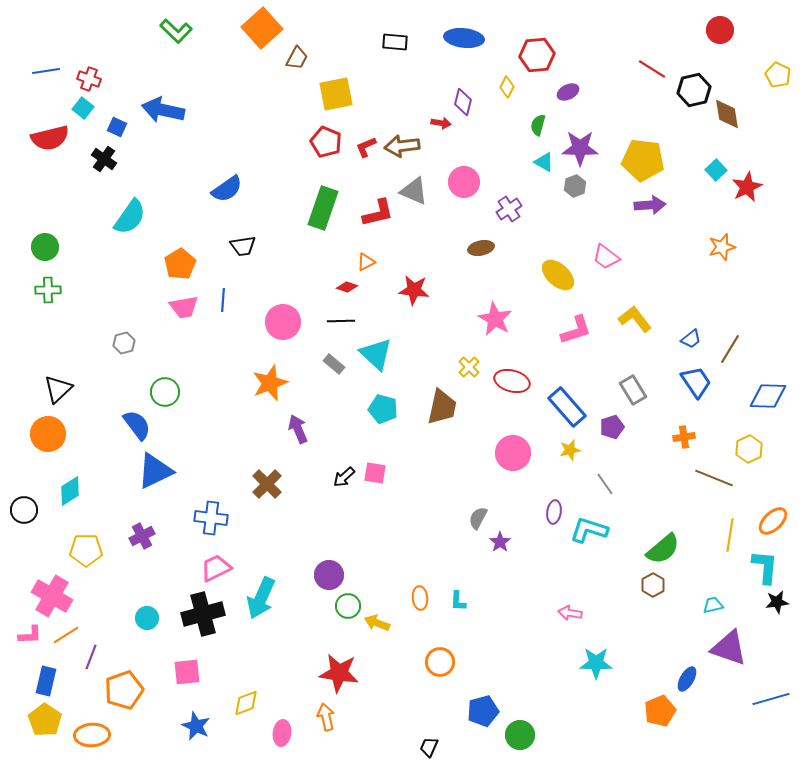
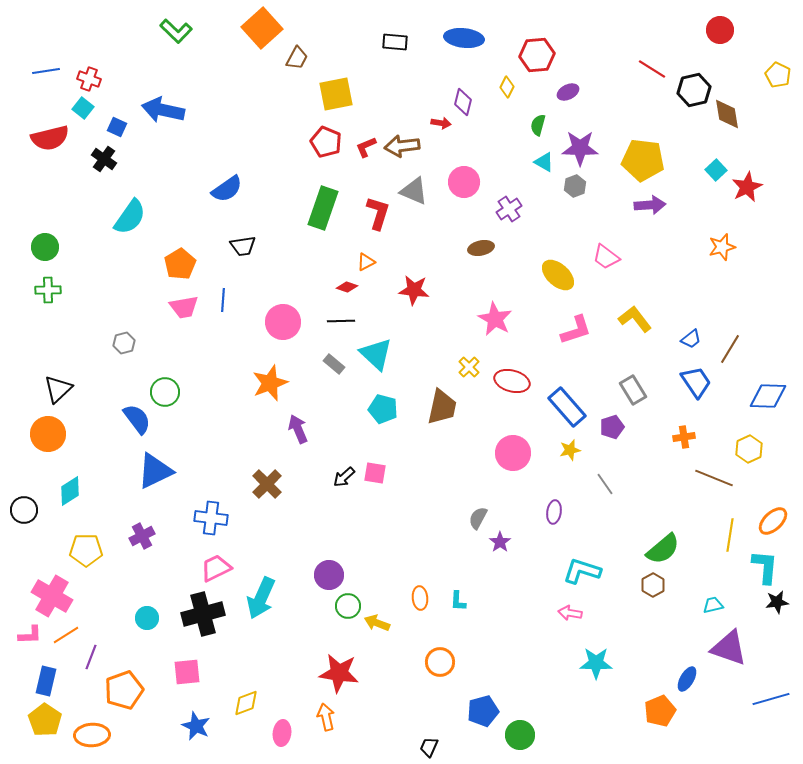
red L-shape at (378, 213): rotated 60 degrees counterclockwise
blue semicircle at (137, 425): moved 6 px up
cyan L-shape at (589, 530): moved 7 px left, 41 px down
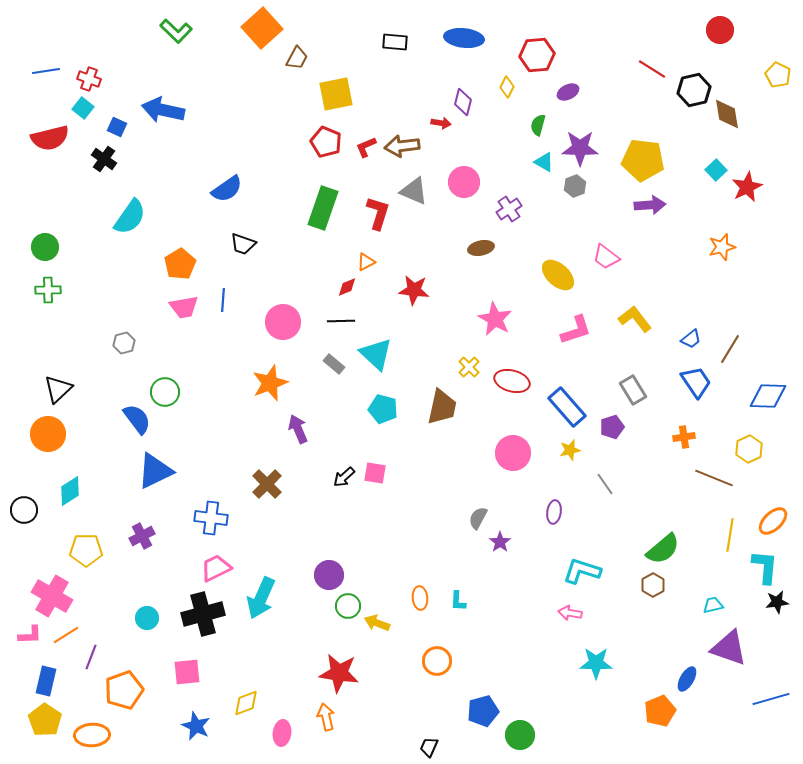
black trapezoid at (243, 246): moved 2 px up; rotated 28 degrees clockwise
red diamond at (347, 287): rotated 40 degrees counterclockwise
orange circle at (440, 662): moved 3 px left, 1 px up
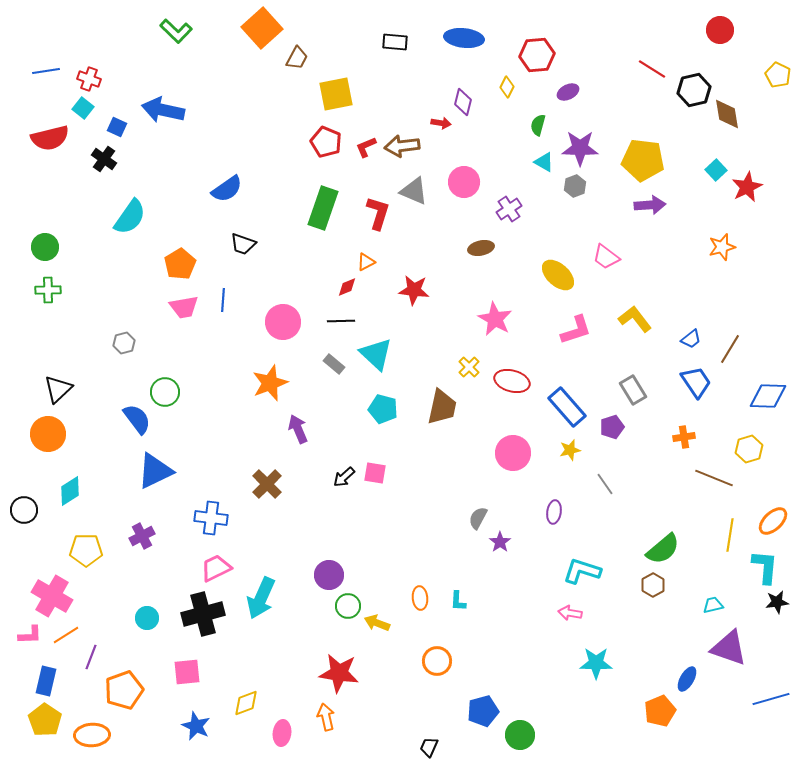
yellow hexagon at (749, 449): rotated 8 degrees clockwise
